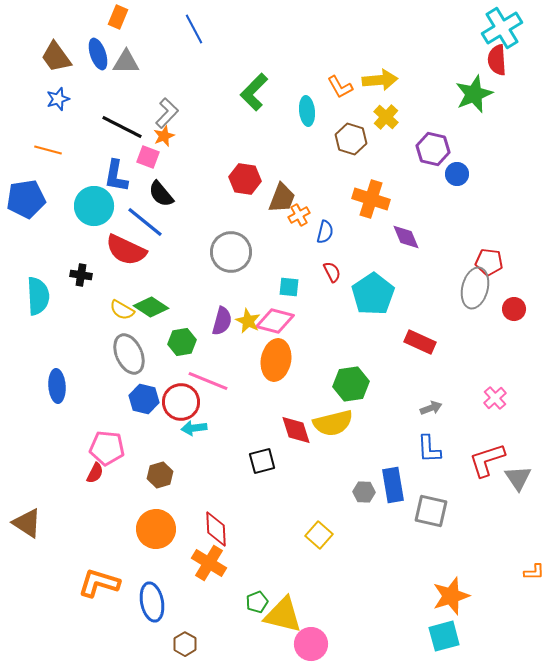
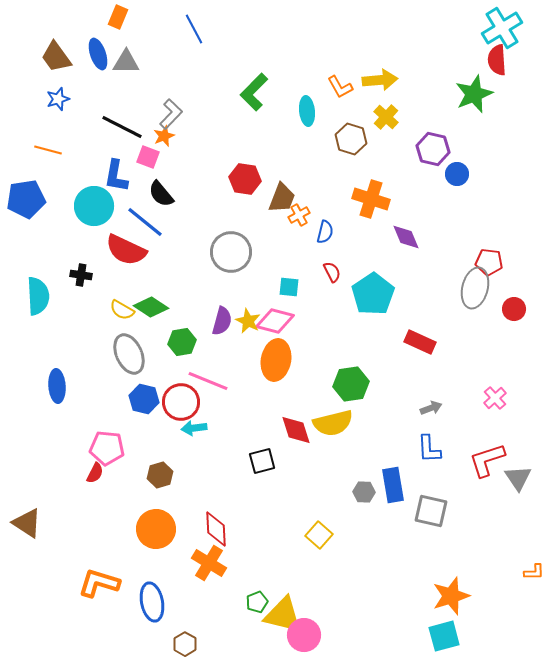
gray L-shape at (167, 113): moved 4 px right, 1 px down
pink circle at (311, 644): moved 7 px left, 9 px up
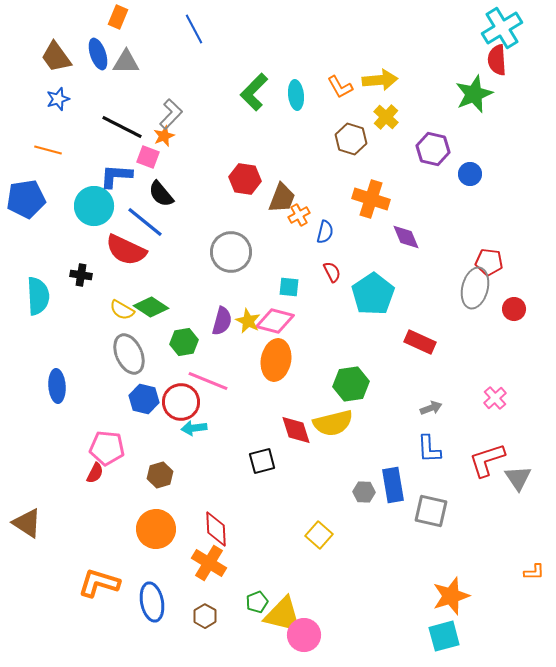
cyan ellipse at (307, 111): moved 11 px left, 16 px up
blue circle at (457, 174): moved 13 px right
blue L-shape at (116, 176): rotated 84 degrees clockwise
green hexagon at (182, 342): moved 2 px right
brown hexagon at (185, 644): moved 20 px right, 28 px up
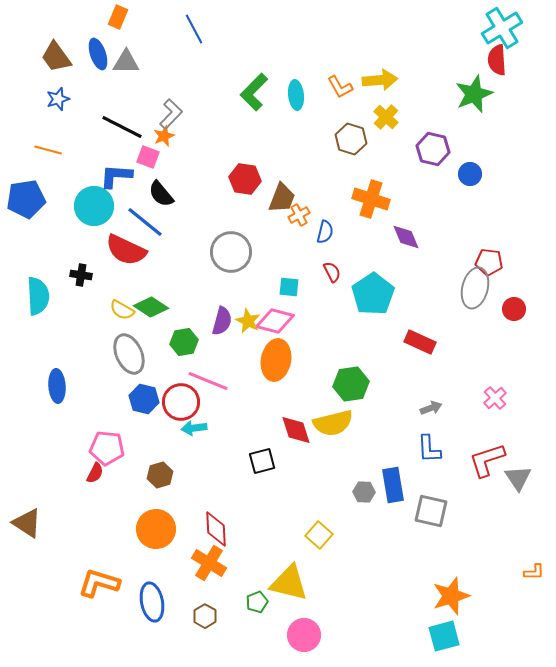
yellow triangle at (283, 615): moved 6 px right, 32 px up
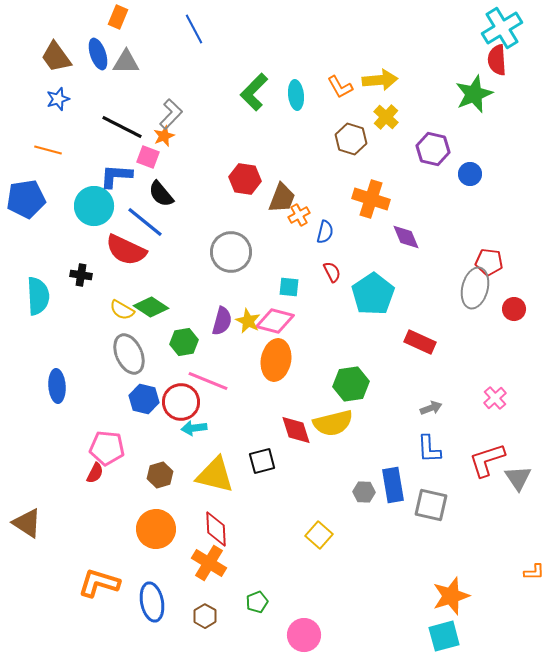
gray square at (431, 511): moved 6 px up
yellow triangle at (289, 583): moved 74 px left, 108 px up
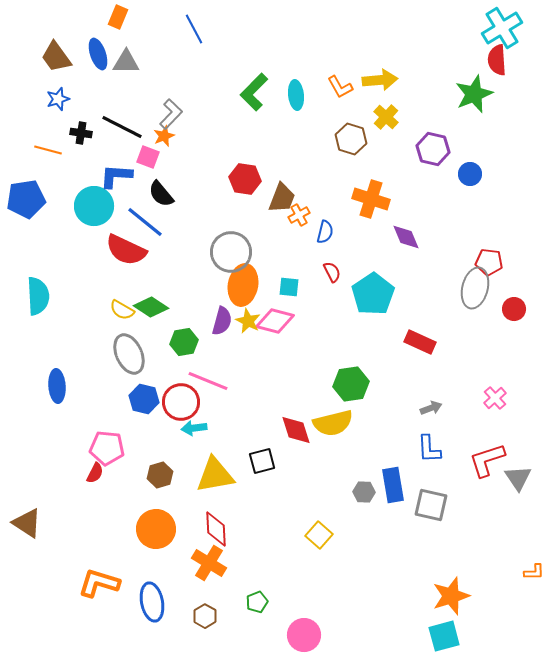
black cross at (81, 275): moved 142 px up
orange ellipse at (276, 360): moved 33 px left, 75 px up
yellow triangle at (215, 475): rotated 24 degrees counterclockwise
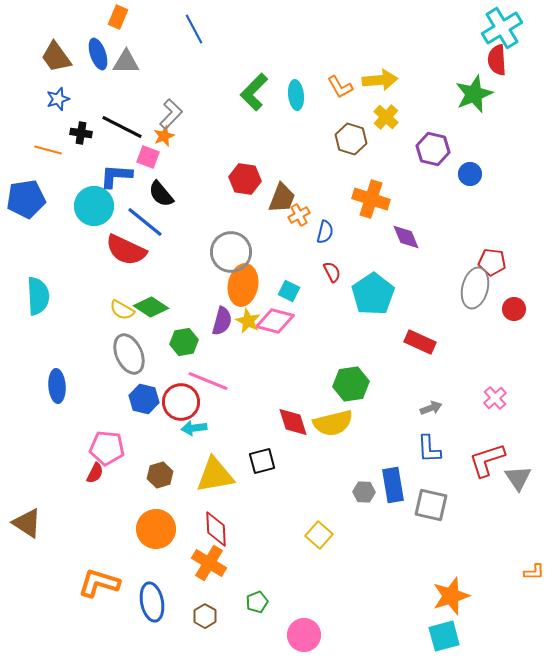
red pentagon at (489, 262): moved 3 px right
cyan square at (289, 287): moved 4 px down; rotated 20 degrees clockwise
red diamond at (296, 430): moved 3 px left, 8 px up
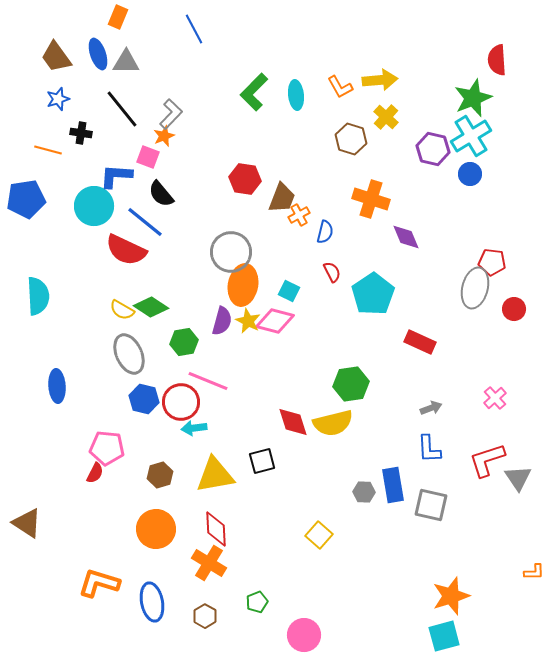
cyan cross at (502, 28): moved 31 px left, 108 px down
green star at (474, 94): moved 1 px left, 4 px down
black line at (122, 127): moved 18 px up; rotated 24 degrees clockwise
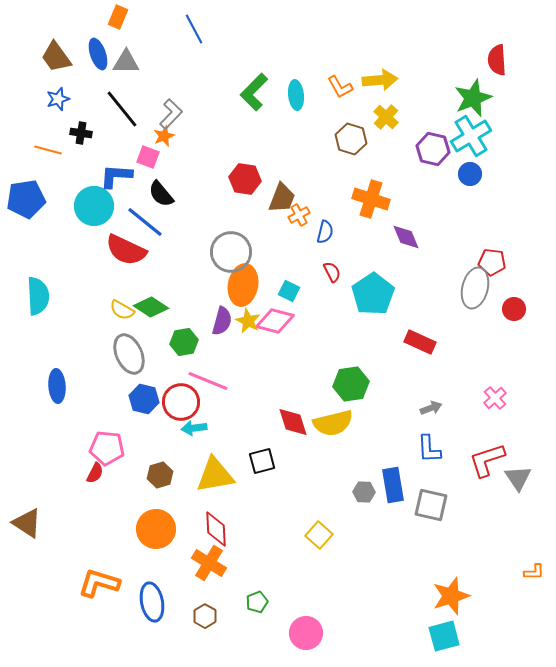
pink circle at (304, 635): moved 2 px right, 2 px up
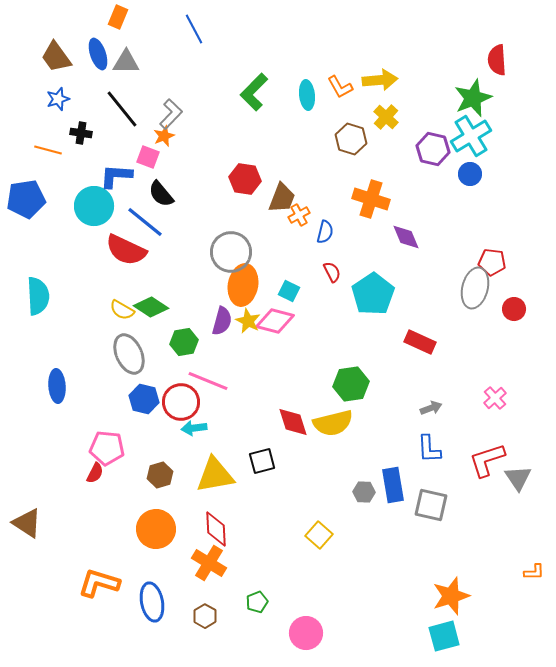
cyan ellipse at (296, 95): moved 11 px right
